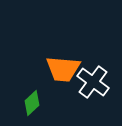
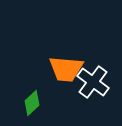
orange trapezoid: moved 3 px right
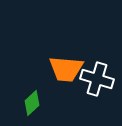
white cross: moved 4 px right, 3 px up; rotated 20 degrees counterclockwise
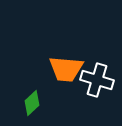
white cross: moved 1 px down
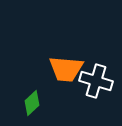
white cross: moved 1 px left, 1 px down
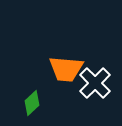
white cross: moved 1 px left, 2 px down; rotated 28 degrees clockwise
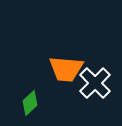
green diamond: moved 2 px left
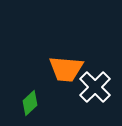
white cross: moved 4 px down
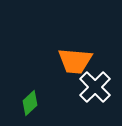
orange trapezoid: moved 9 px right, 8 px up
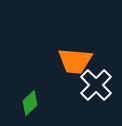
white cross: moved 1 px right, 2 px up
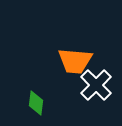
green diamond: moved 6 px right; rotated 40 degrees counterclockwise
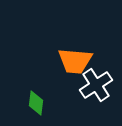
white cross: rotated 12 degrees clockwise
